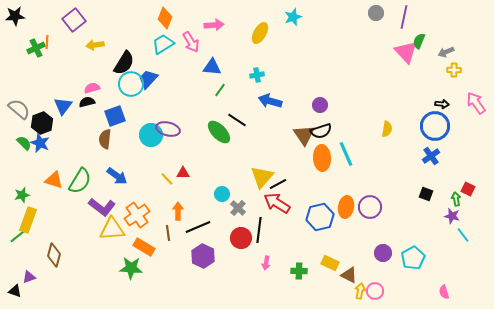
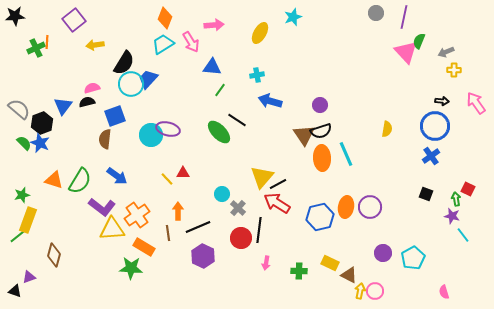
black arrow at (442, 104): moved 3 px up
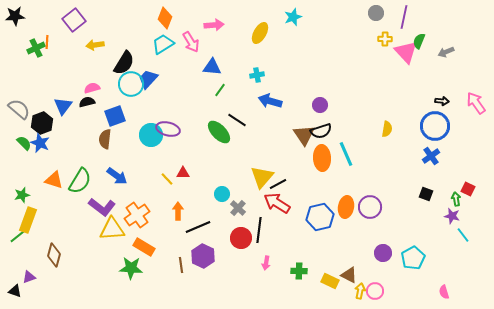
yellow cross at (454, 70): moved 69 px left, 31 px up
brown line at (168, 233): moved 13 px right, 32 px down
yellow rectangle at (330, 263): moved 18 px down
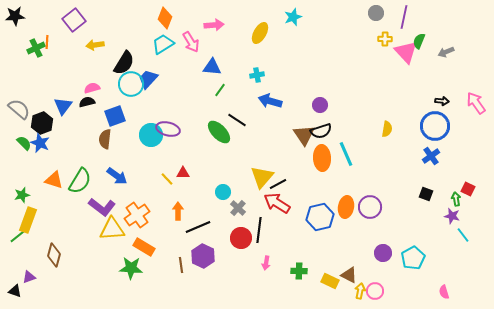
cyan circle at (222, 194): moved 1 px right, 2 px up
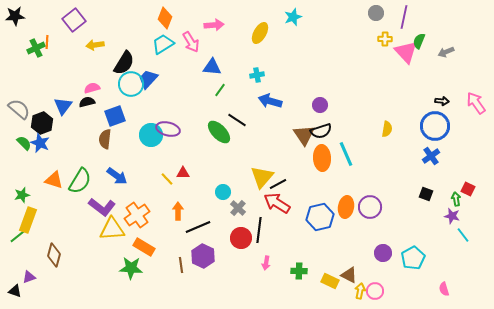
pink semicircle at (444, 292): moved 3 px up
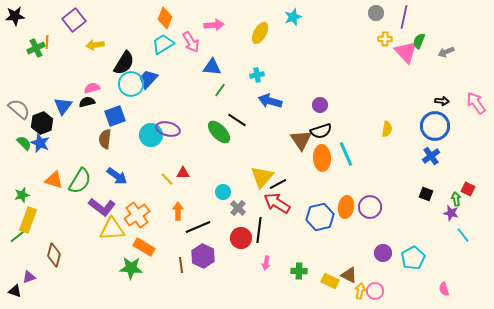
brown triangle at (304, 135): moved 3 px left, 5 px down
purple star at (452, 216): moved 1 px left, 3 px up
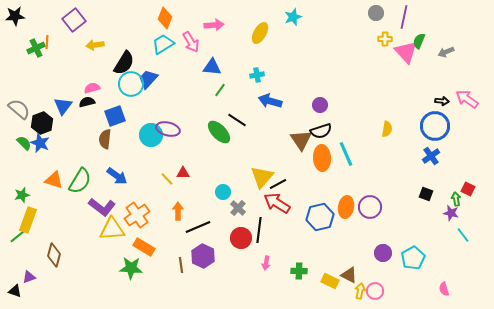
pink arrow at (476, 103): moved 9 px left, 4 px up; rotated 20 degrees counterclockwise
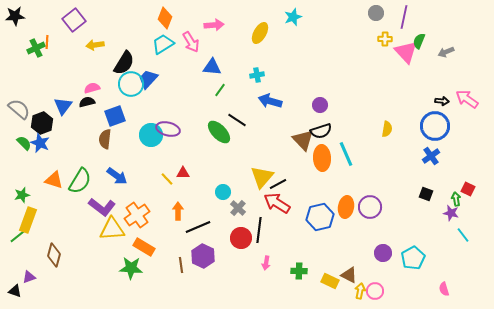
brown triangle at (301, 140): moved 2 px right; rotated 10 degrees counterclockwise
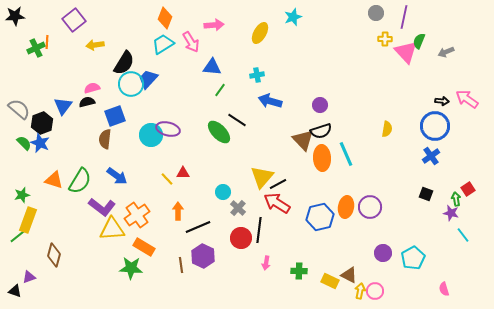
red square at (468, 189): rotated 32 degrees clockwise
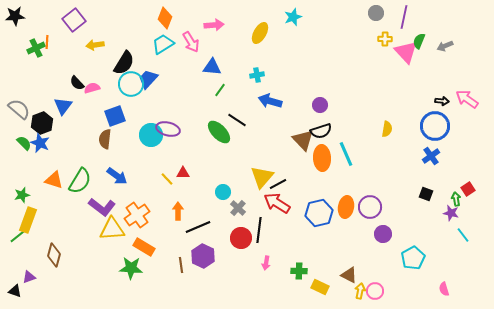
gray arrow at (446, 52): moved 1 px left, 6 px up
black semicircle at (87, 102): moved 10 px left, 19 px up; rotated 119 degrees counterclockwise
blue hexagon at (320, 217): moved 1 px left, 4 px up
purple circle at (383, 253): moved 19 px up
yellow rectangle at (330, 281): moved 10 px left, 6 px down
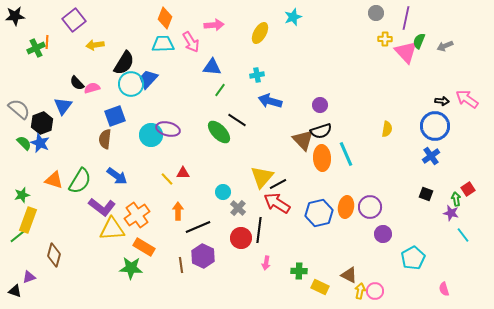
purple line at (404, 17): moved 2 px right, 1 px down
cyan trapezoid at (163, 44): rotated 30 degrees clockwise
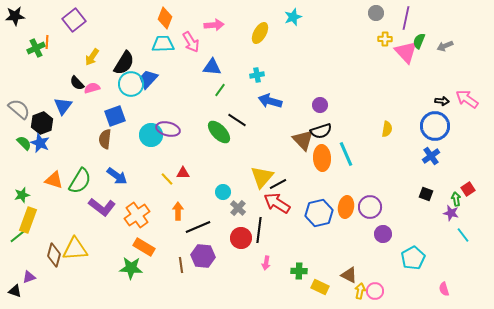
yellow arrow at (95, 45): moved 3 px left, 12 px down; rotated 48 degrees counterclockwise
yellow triangle at (112, 229): moved 37 px left, 20 px down
purple hexagon at (203, 256): rotated 20 degrees counterclockwise
